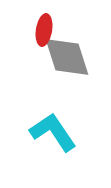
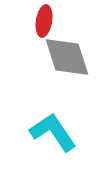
red ellipse: moved 9 px up
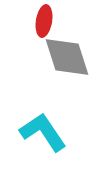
cyan L-shape: moved 10 px left
